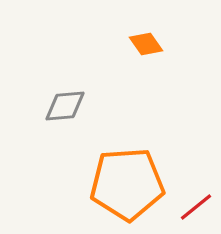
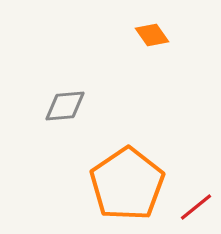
orange diamond: moved 6 px right, 9 px up
orange pentagon: rotated 30 degrees counterclockwise
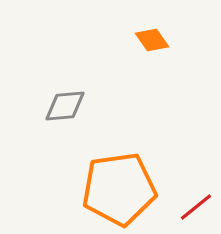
orange diamond: moved 5 px down
orange pentagon: moved 8 px left, 5 px down; rotated 26 degrees clockwise
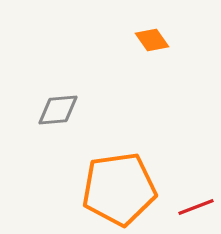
gray diamond: moved 7 px left, 4 px down
red line: rotated 18 degrees clockwise
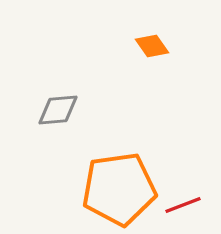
orange diamond: moved 6 px down
red line: moved 13 px left, 2 px up
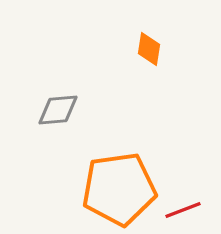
orange diamond: moved 3 px left, 3 px down; rotated 44 degrees clockwise
red line: moved 5 px down
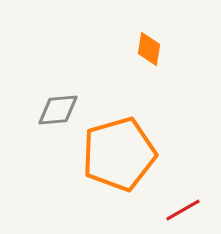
orange pentagon: moved 35 px up; rotated 8 degrees counterclockwise
red line: rotated 9 degrees counterclockwise
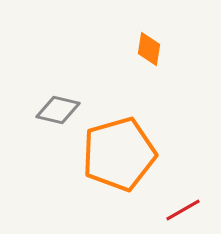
gray diamond: rotated 18 degrees clockwise
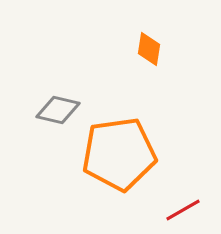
orange pentagon: rotated 8 degrees clockwise
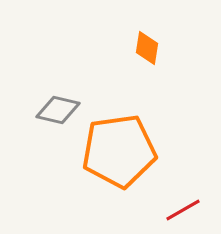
orange diamond: moved 2 px left, 1 px up
orange pentagon: moved 3 px up
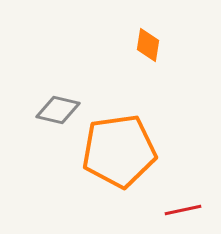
orange diamond: moved 1 px right, 3 px up
red line: rotated 18 degrees clockwise
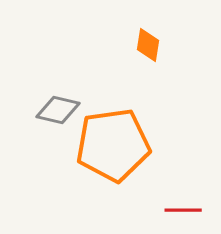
orange pentagon: moved 6 px left, 6 px up
red line: rotated 12 degrees clockwise
